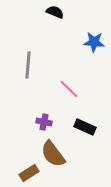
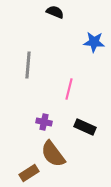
pink line: rotated 60 degrees clockwise
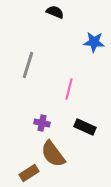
gray line: rotated 12 degrees clockwise
purple cross: moved 2 px left, 1 px down
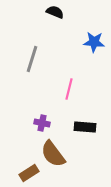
gray line: moved 4 px right, 6 px up
black rectangle: rotated 20 degrees counterclockwise
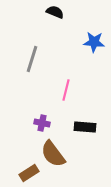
pink line: moved 3 px left, 1 px down
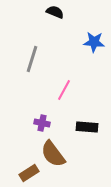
pink line: moved 2 px left; rotated 15 degrees clockwise
black rectangle: moved 2 px right
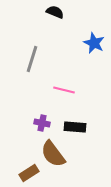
blue star: moved 1 px down; rotated 20 degrees clockwise
pink line: rotated 75 degrees clockwise
black rectangle: moved 12 px left
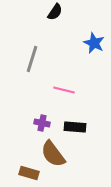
black semicircle: rotated 102 degrees clockwise
brown rectangle: rotated 48 degrees clockwise
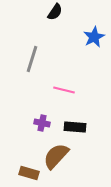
blue star: moved 6 px up; rotated 20 degrees clockwise
brown semicircle: moved 3 px right, 2 px down; rotated 80 degrees clockwise
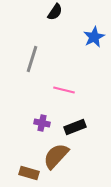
black rectangle: rotated 25 degrees counterclockwise
